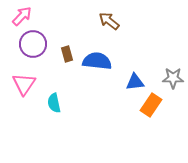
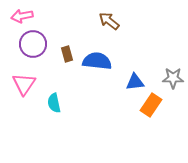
pink arrow: rotated 145 degrees counterclockwise
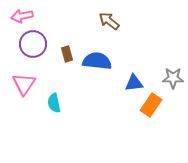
blue triangle: moved 1 px left, 1 px down
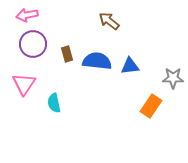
pink arrow: moved 5 px right, 1 px up
blue triangle: moved 4 px left, 17 px up
orange rectangle: moved 1 px down
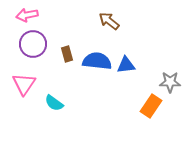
blue triangle: moved 4 px left, 1 px up
gray star: moved 3 px left, 4 px down
cyan semicircle: rotated 42 degrees counterclockwise
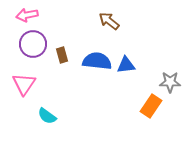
brown rectangle: moved 5 px left, 1 px down
cyan semicircle: moved 7 px left, 13 px down
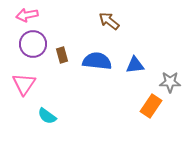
blue triangle: moved 9 px right
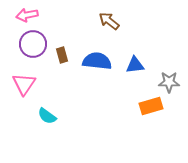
gray star: moved 1 px left
orange rectangle: rotated 40 degrees clockwise
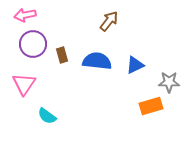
pink arrow: moved 2 px left
brown arrow: rotated 90 degrees clockwise
blue triangle: rotated 18 degrees counterclockwise
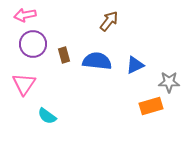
brown rectangle: moved 2 px right
